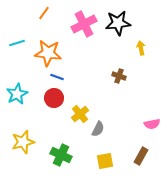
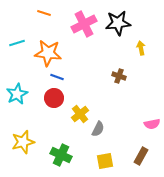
orange line: rotated 72 degrees clockwise
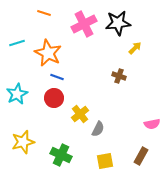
yellow arrow: moved 6 px left; rotated 56 degrees clockwise
orange star: rotated 20 degrees clockwise
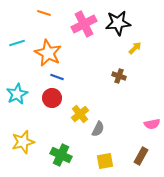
red circle: moved 2 px left
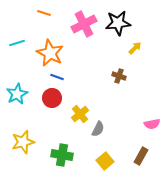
orange star: moved 2 px right
green cross: moved 1 px right; rotated 15 degrees counterclockwise
yellow square: rotated 30 degrees counterclockwise
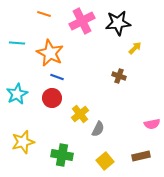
orange line: moved 1 px down
pink cross: moved 2 px left, 3 px up
cyan line: rotated 21 degrees clockwise
brown rectangle: rotated 48 degrees clockwise
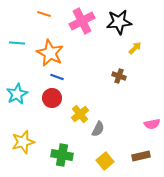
black star: moved 1 px right, 1 px up
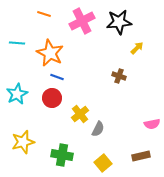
yellow arrow: moved 2 px right
yellow square: moved 2 px left, 2 px down
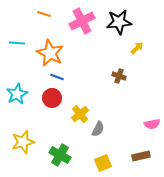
green cross: moved 2 px left; rotated 20 degrees clockwise
yellow square: rotated 18 degrees clockwise
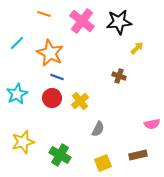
pink cross: rotated 25 degrees counterclockwise
cyan line: rotated 49 degrees counterclockwise
yellow cross: moved 13 px up
brown rectangle: moved 3 px left, 1 px up
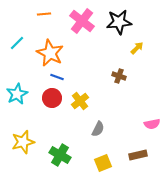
orange line: rotated 24 degrees counterclockwise
